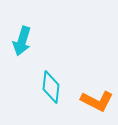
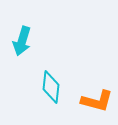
orange L-shape: rotated 12 degrees counterclockwise
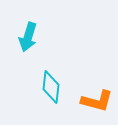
cyan arrow: moved 6 px right, 4 px up
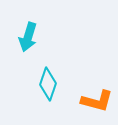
cyan diamond: moved 3 px left, 3 px up; rotated 12 degrees clockwise
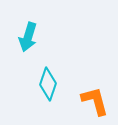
orange L-shape: moved 2 px left; rotated 120 degrees counterclockwise
